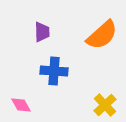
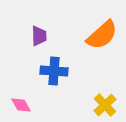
purple trapezoid: moved 3 px left, 4 px down
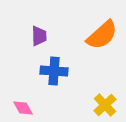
pink diamond: moved 2 px right, 3 px down
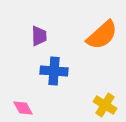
yellow cross: rotated 15 degrees counterclockwise
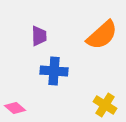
pink diamond: moved 8 px left; rotated 20 degrees counterclockwise
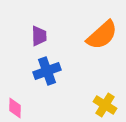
blue cross: moved 7 px left; rotated 24 degrees counterclockwise
pink diamond: rotated 50 degrees clockwise
